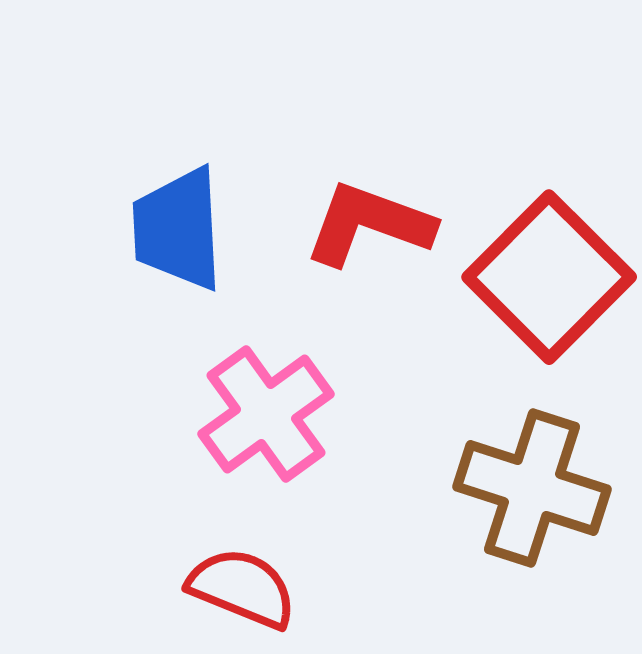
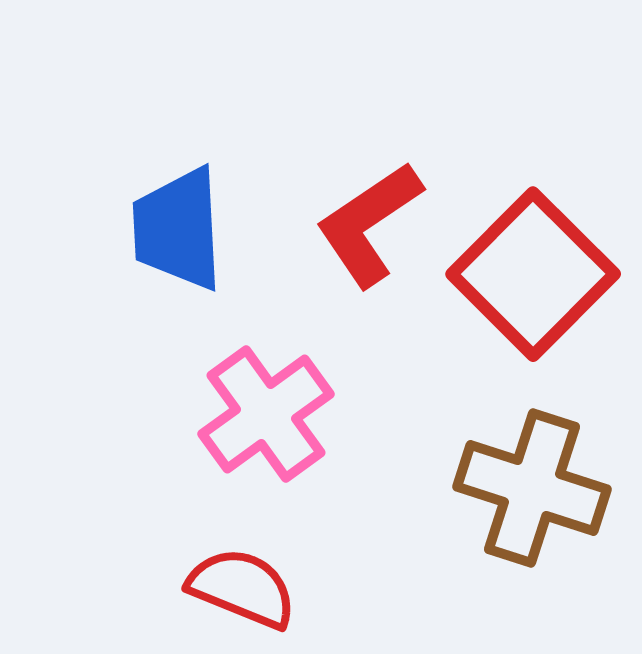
red L-shape: rotated 54 degrees counterclockwise
red square: moved 16 px left, 3 px up
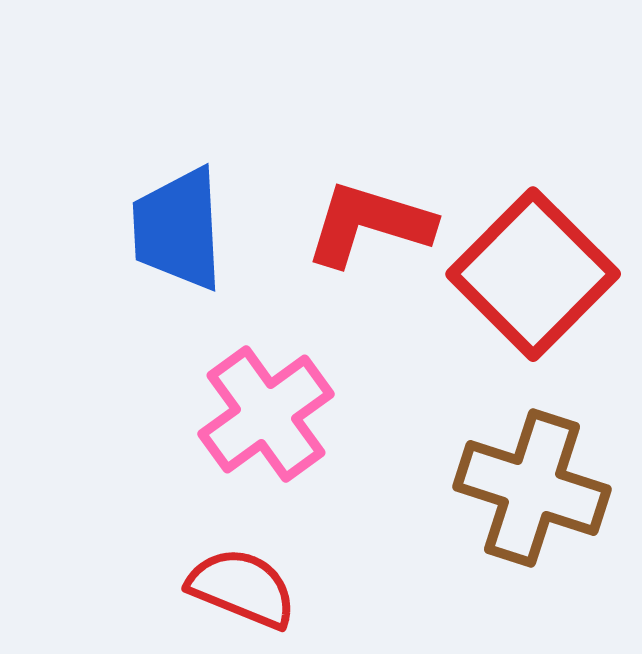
red L-shape: rotated 51 degrees clockwise
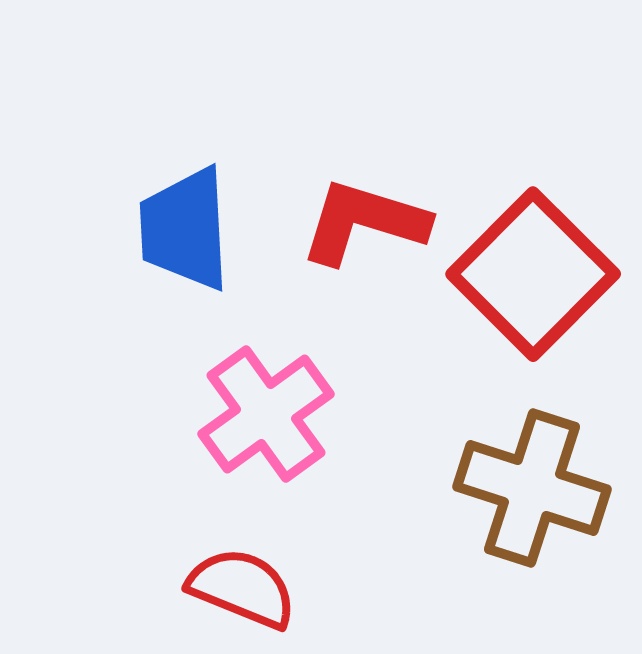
red L-shape: moved 5 px left, 2 px up
blue trapezoid: moved 7 px right
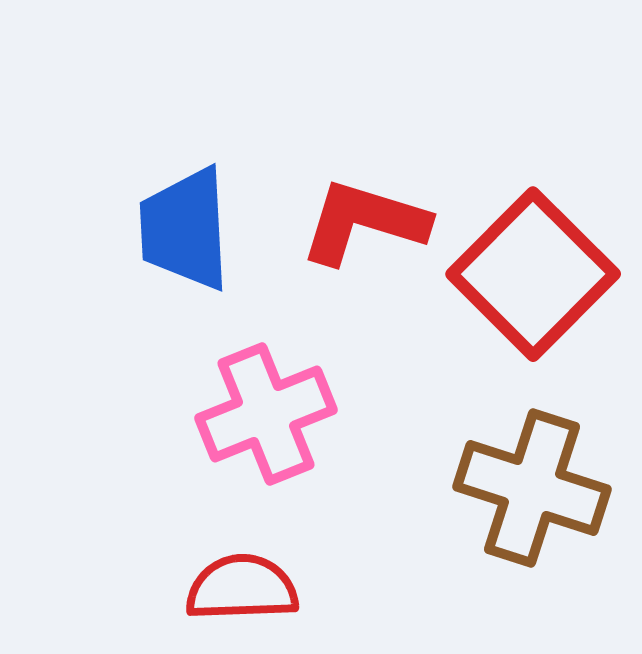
pink cross: rotated 14 degrees clockwise
red semicircle: rotated 24 degrees counterclockwise
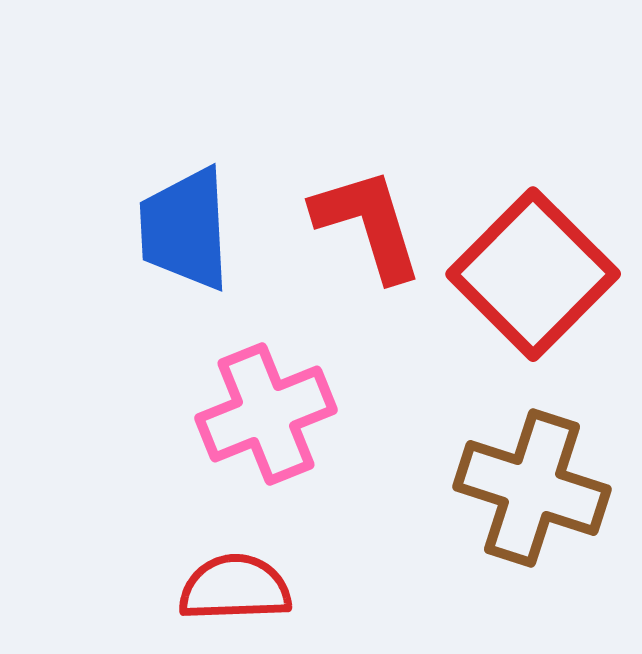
red L-shape: moved 4 px right, 2 px down; rotated 56 degrees clockwise
red semicircle: moved 7 px left
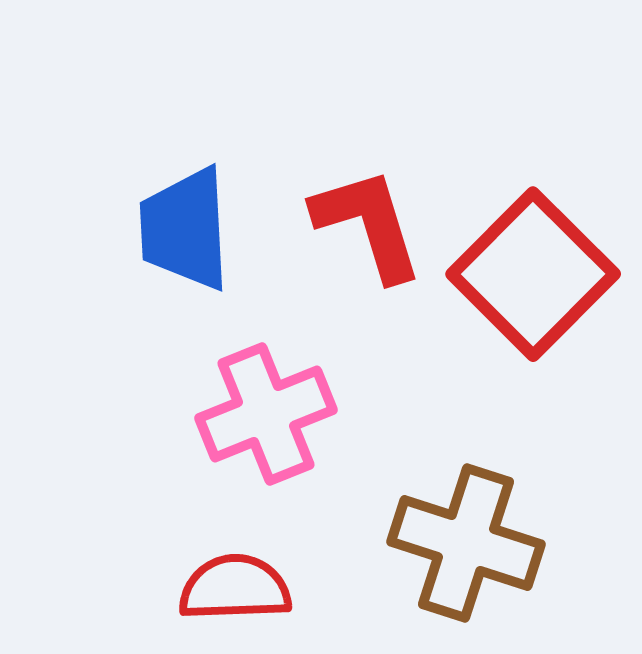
brown cross: moved 66 px left, 55 px down
